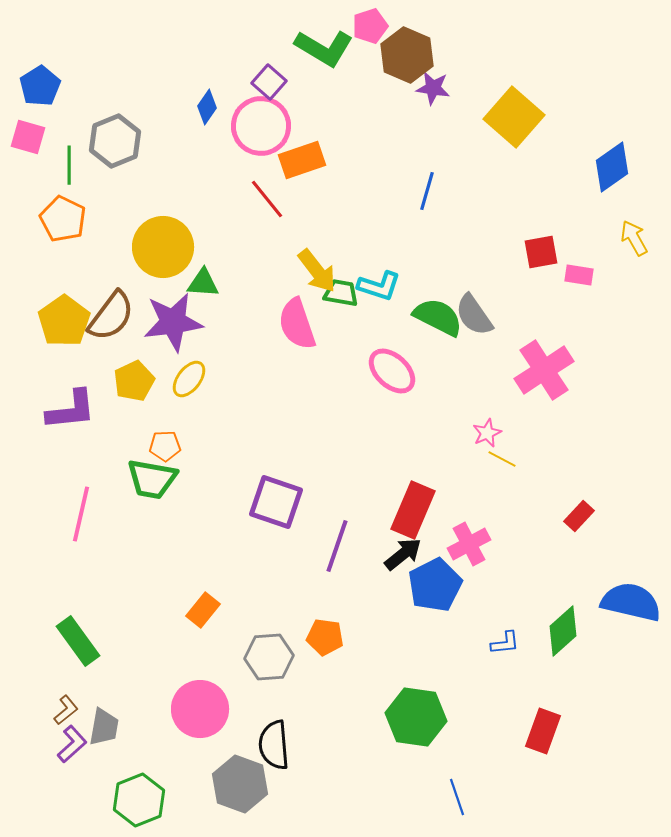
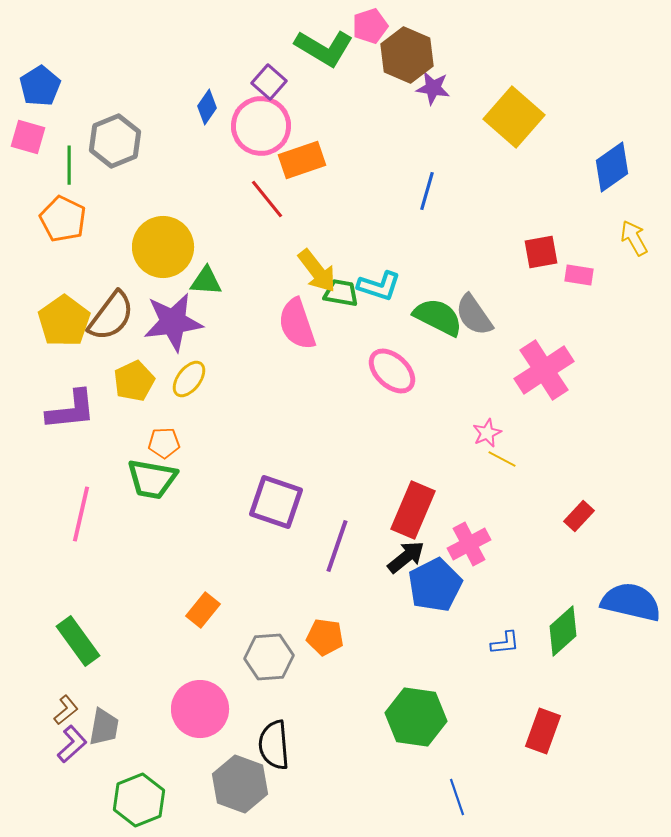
green triangle at (203, 283): moved 3 px right, 2 px up
orange pentagon at (165, 446): moved 1 px left, 3 px up
black arrow at (403, 554): moved 3 px right, 3 px down
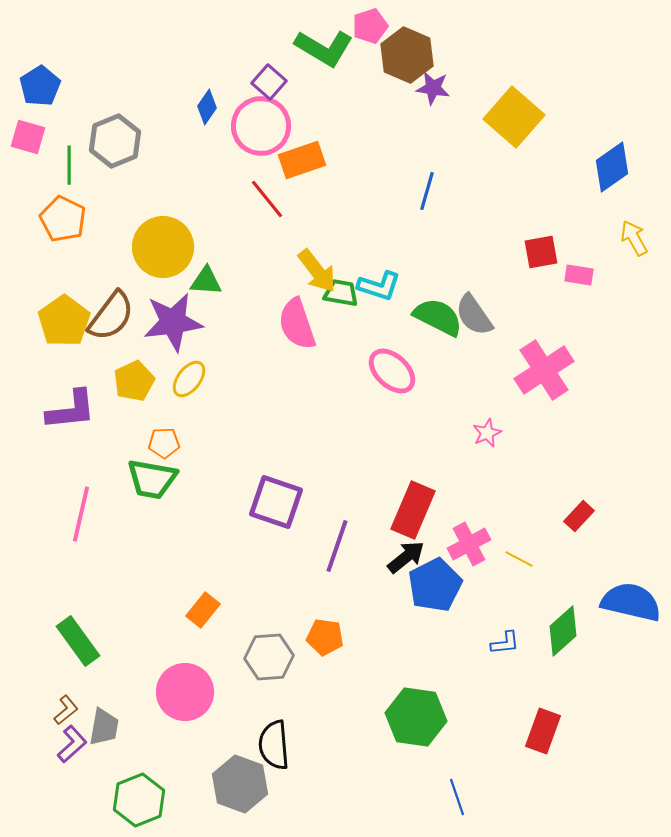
yellow line at (502, 459): moved 17 px right, 100 px down
pink circle at (200, 709): moved 15 px left, 17 px up
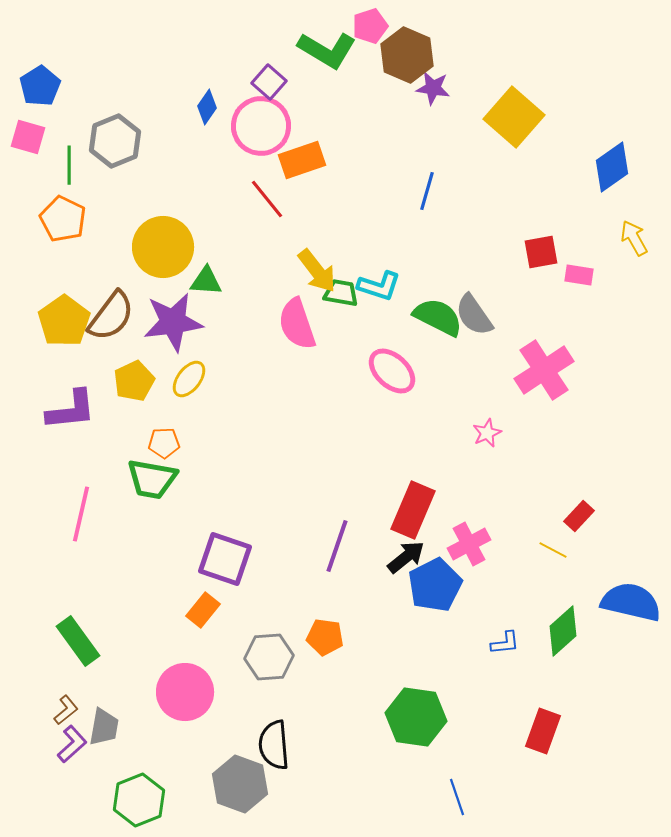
green L-shape at (324, 48): moved 3 px right, 2 px down
purple square at (276, 502): moved 51 px left, 57 px down
yellow line at (519, 559): moved 34 px right, 9 px up
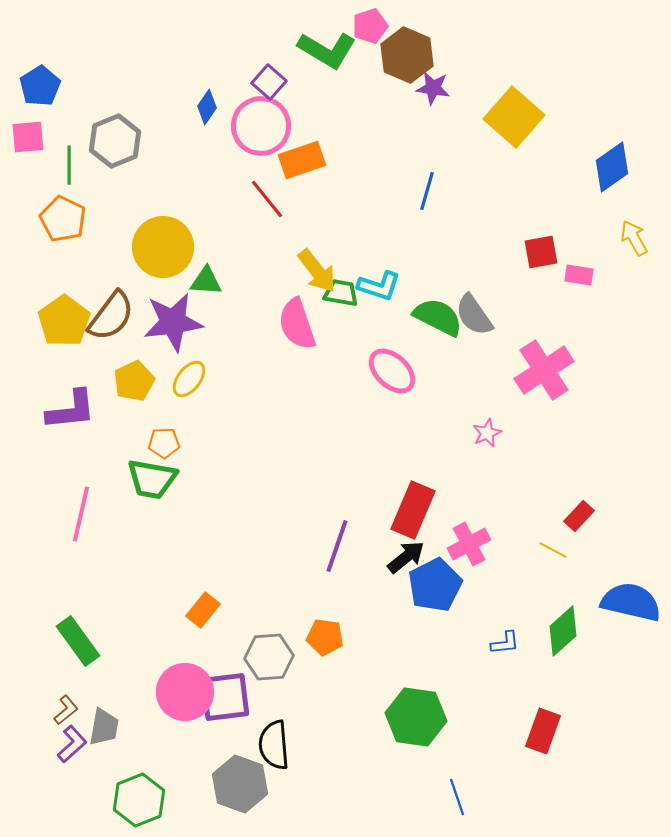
pink square at (28, 137): rotated 21 degrees counterclockwise
purple square at (225, 559): moved 138 px down; rotated 26 degrees counterclockwise
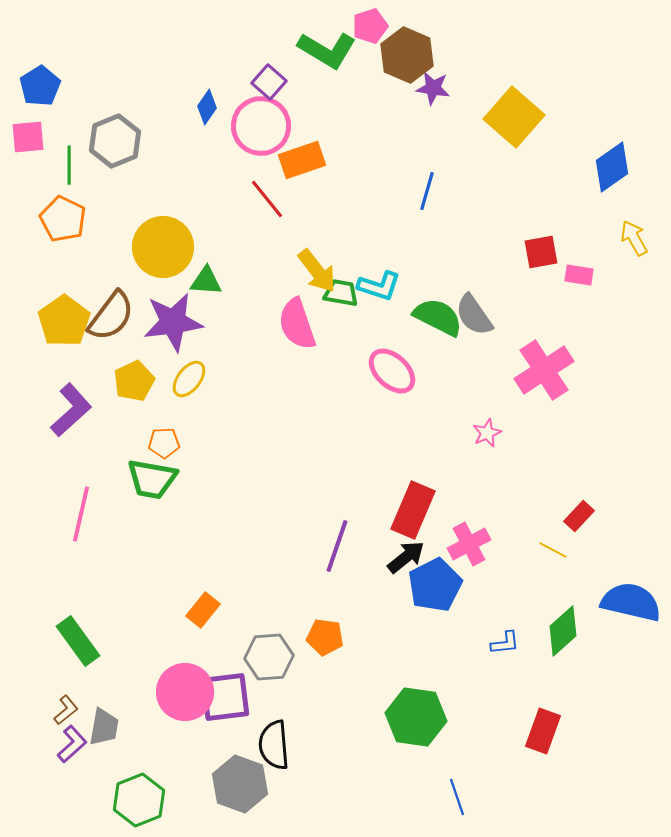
purple L-shape at (71, 410): rotated 36 degrees counterclockwise
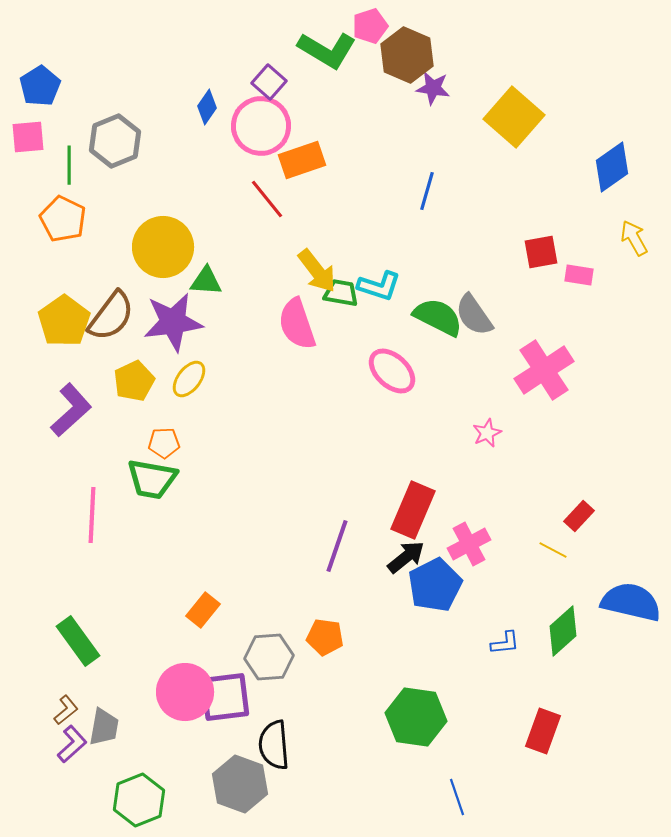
pink line at (81, 514): moved 11 px right, 1 px down; rotated 10 degrees counterclockwise
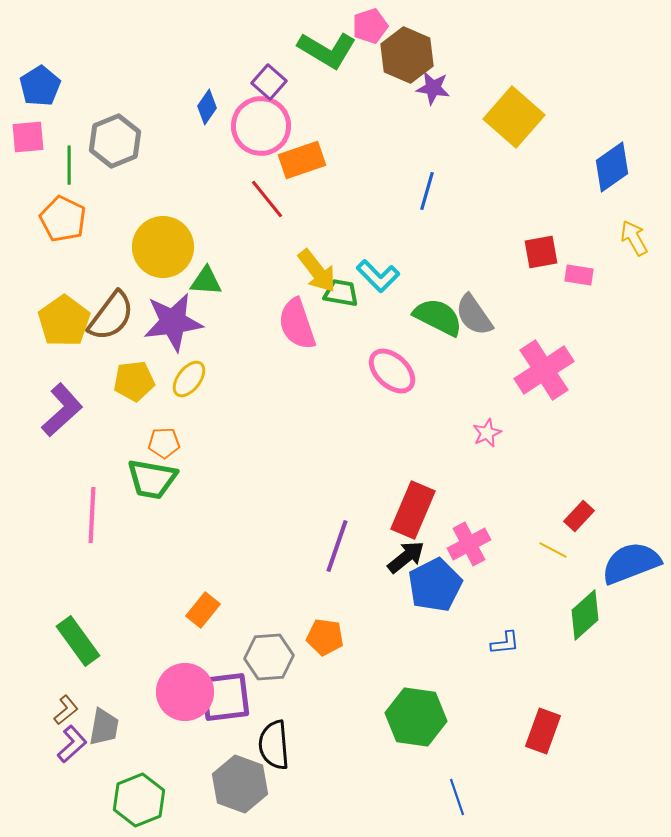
cyan L-shape at (379, 286): moved 1 px left, 10 px up; rotated 27 degrees clockwise
yellow pentagon at (134, 381): rotated 18 degrees clockwise
purple L-shape at (71, 410): moved 9 px left
blue semicircle at (631, 602): moved 39 px up; rotated 34 degrees counterclockwise
green diamond at (563, 631): moved 22 px right, 16 px up
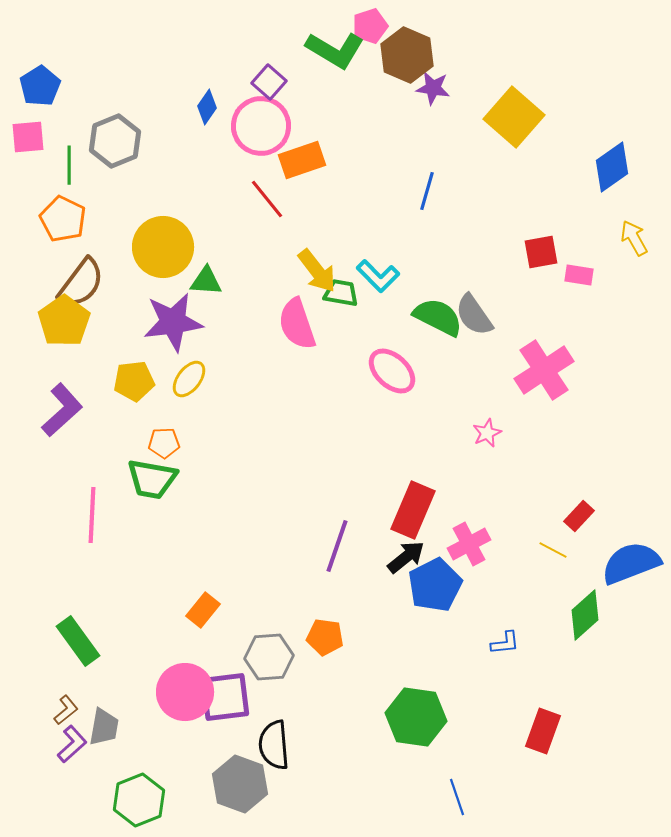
green L-shape at (327, 50): moved 8 px right
brown semicircle at (111, 316): moved 30 px left, 33 px up
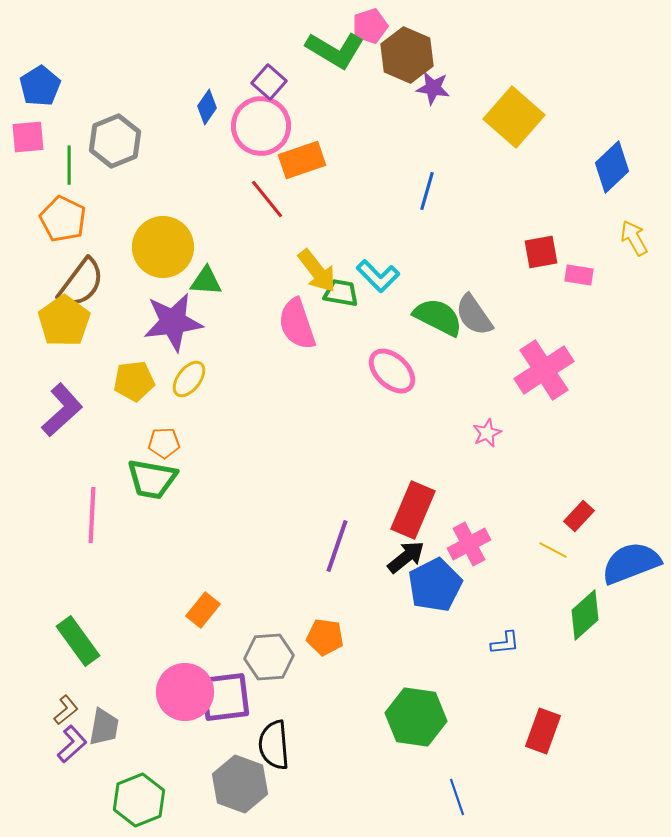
blue diamond at (612, 167): rotated 9 degrees counterclockwise
